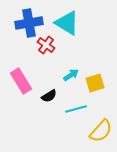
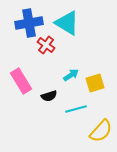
black semicircle: rotated 14 degrees clockwise
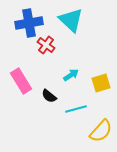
cyan triangle: moved 4 px right, 3 px up; rotated 12 degrees clockwise
yellow square: moved 6 px right
black semicircle: rotated 56 degrees clockwise
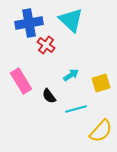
black semicircle: rotated 14 degrees clockwise
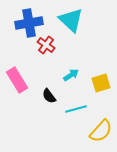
pink rectangle: moved 4 px left, 1 px up
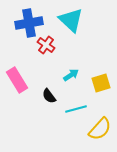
yellow semicircle: moved 1 px left, 2 px up
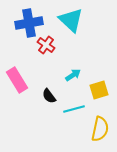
cyan arrow: moved 2 px right
yellow square: moved 2 px left, 7 px down
cyan line: moved 2 px left
yellow semicircle: rotated 30 degrees counterclockwise
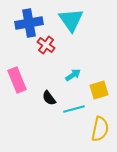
cyan triangle: rotated 12 degrees clockwise
pink rectangle: rotated 10 degrees clockwise
black semicircle: moved 2 px down
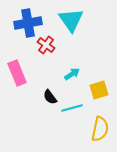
blue cross: moved 1 px left
cyan arrow: moved 1 px left, 1 px up
pink rectangle: moved 7 px up
black semicircle: moved 1 px right, 1 px up
cyan line: moved 2 px left, 1 px up
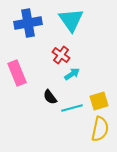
red cross: moved 15 px right, 10 px down
yellow square: moved 11 px down
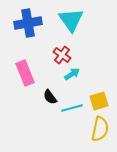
red cross: moved 1 px right
pink rectangle: moved 8 px right
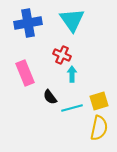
cyan triangle: moved 1 px right
red cross: rotated 12 degrees counterclockwise
cyan arrow: rotated 56 degrees counterclockwise
yellow semicircle: moved 1 px left, 1 px up
